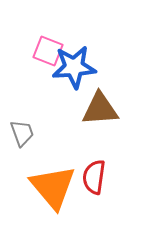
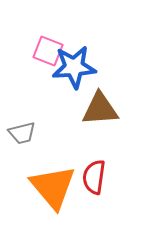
gray trapezoid: rotated 96 degrees clockwise
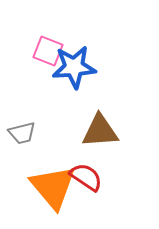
brown triangle: moved 22 px down
red semicircle: moved 8 px left; rotated 116 degrees clockwise
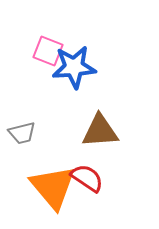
red semicircle: moved 1 px right, 1 px down
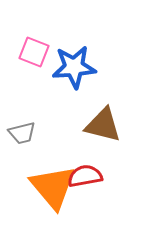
pink square: moved 14 px left, 1 px down
brown triangle: moved 3 px right, 6 px up; rotated 18 degrees clockwise
red semicircle: moved 2 px left, 2 px up; rotated 44 degrees counterclockwise
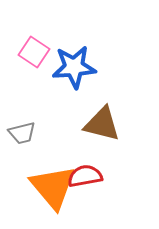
pink square: rotated 12 degrees clockwise
brown triangle: moved 1 px left, 1 px up
